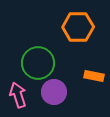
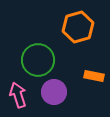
orange hexagon: rotated 16 degrees counterclockwise
green circle: moved 3 px up
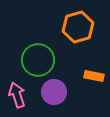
pink arrow: moved 1 px left
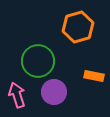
green circle: moved 1 px down
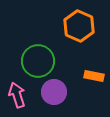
orange hexagon: moved 1 px right, 1 px up; rotated 20 degrees counterclockwise
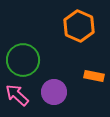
green circle: moved 15 px left, 1 px up
pink arrow: rotated 30 degrees counterclockwise
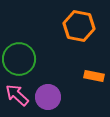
orange hexagon: rotated 12 degrees counterclockwise
green circle: moved 4 px left, 1 px up
purple circle: moved 6 px left, 5 px down
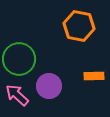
orange rectangle: rotated 12 degrees counterclockwise
purple circle: moved 1 px right, 11 px up
